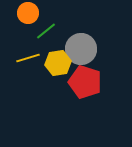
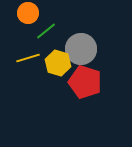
yellow hexagon: rotated 25 degrees clockwise
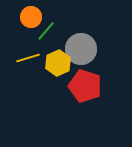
orange circle: moved 3 px right, 4 px down
green line: rotated 10 degrees counterclockwise
yellow hexagon: rotated 20 degrees clockwise
red pentagon: moved 4 px down
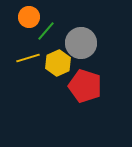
orange circle: moved 2 px left
gray circle: moved 6 px up
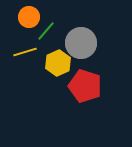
yellow line: moved 3 px left, 6 px up
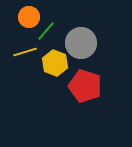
yellow hexagon: moved 3 px left; rotated 15 degrees counterclockwise
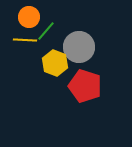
gray circle: moved 2 px left, 4 px down
yellow line: moved 12 px up; rotated 20 degrees clockwise
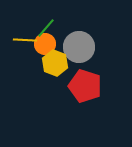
orange circle: moved 16 px right, 27 px down
green line: moved 3 px up
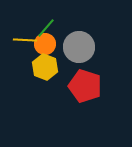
yellow hexagon: moved 10 px left, 4 px down
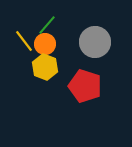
green line: moved 1 px right, 3 px up
yellow line: moved 1 px left, 1 px down; rotated 50 degrees clockwise
gray circle: moved 16 px right, 5 px up
